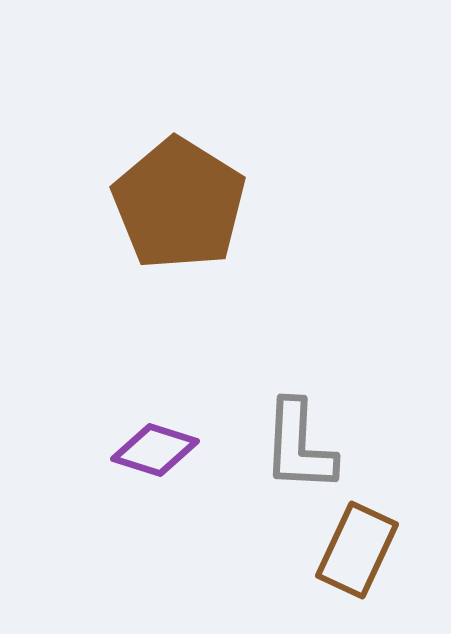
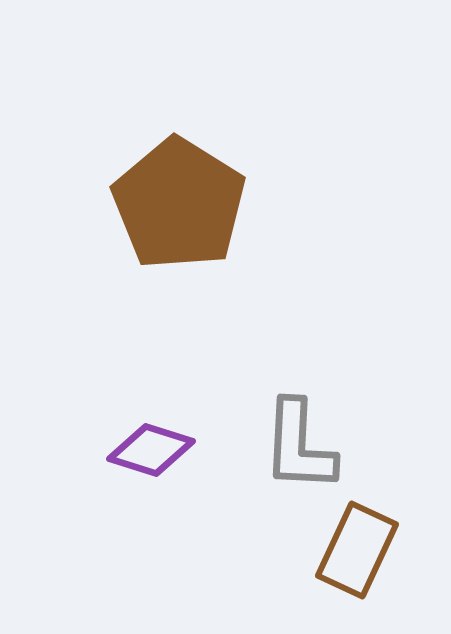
purple diamond: moved 4 px left
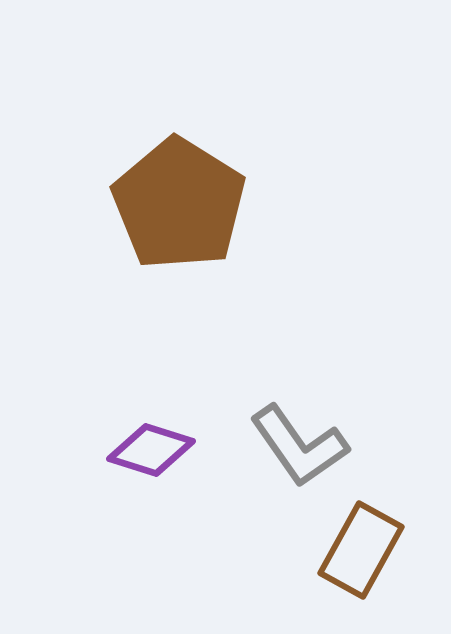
gray L-shape: rotated 38 degrees counterclockwise
brown rectangle: moved 4 px right; rotated 4 degrees clockwise
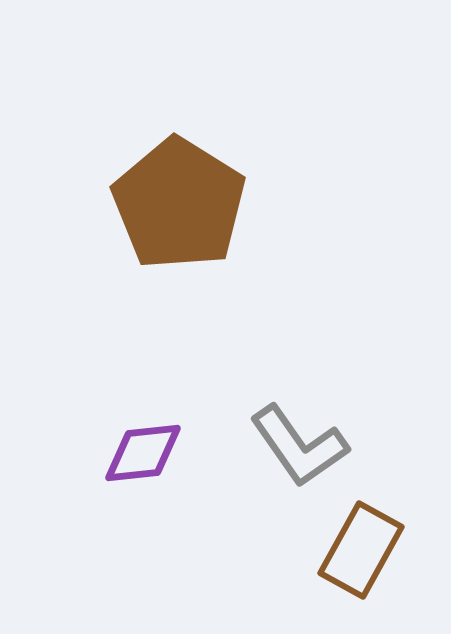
purple diamond: moved 8 px left, 3 px down; rotated 24 degrees counterclockwise
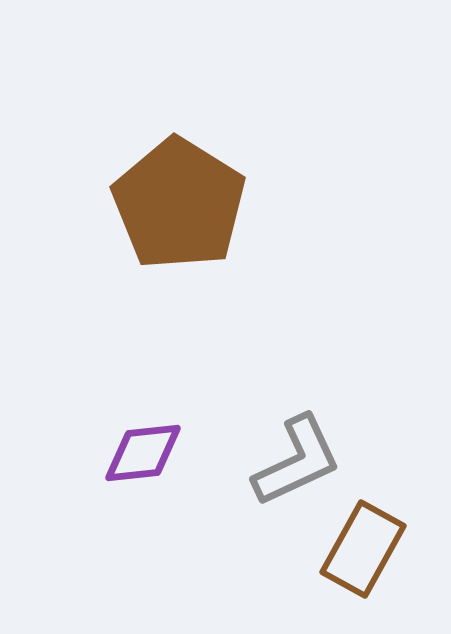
gray L-shape: moved 2 px left, 15 px down; rotated 80 degrees counterclockwise
brown rectangle: moved 2 px right, 1 px up
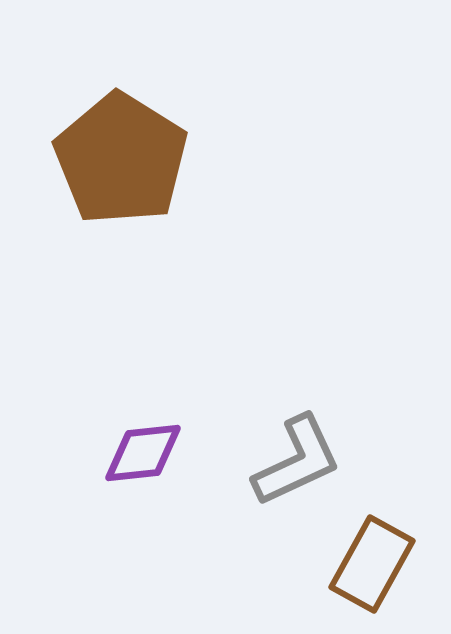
brown pentagon: moved 58 px left, 45 px up
brown rectangle: moved 9 px right, 15 px down
